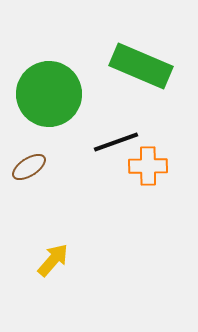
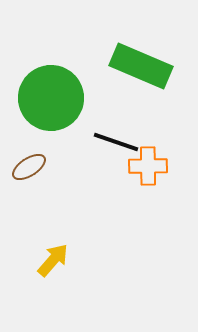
green circle: moved 2 px right, 4 px down
black line: rotated 39 degrees clockwise
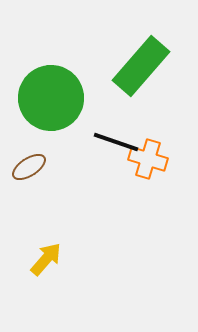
green rectangle: rotated 72 degrees counterclockwise
orange cross: moved 7 px up; rotated 18 degrees clockwise
yellow arrow: moved 7 px left, 1 px up
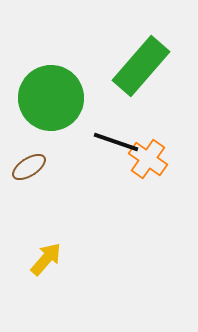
orange cross: rotated 18 degrees clockwise
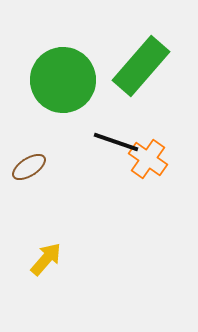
green circle: moved 12 px right, 18 px up
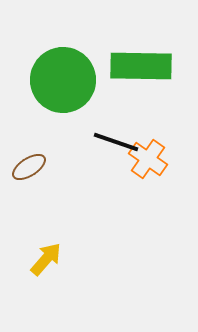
green rectangle: rotated 50 degrees clockwise
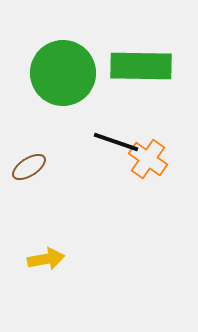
green circle: moved 7 px up
yellow arrow: rotated 39 degrees clockwise
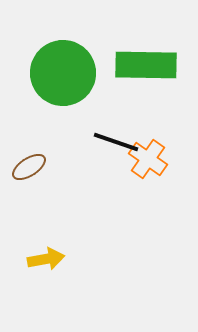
green rectangle: moved 5 px right, 1 px up
